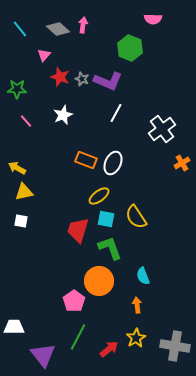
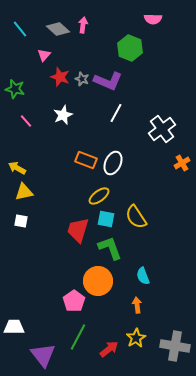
green star: moved 2 px left; rotated 12 degrees clockwise
orange circle: moved 1 px left
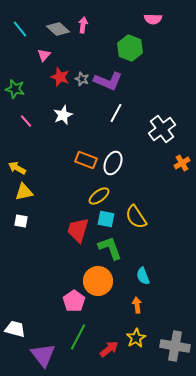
white trapezoid: moved 1 px right, 2 px down; rotated 15 degrees clockwise
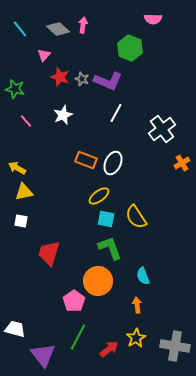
red trapezoid: moved 29 px left, 23 px down
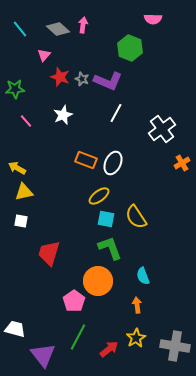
green star: rotated 18 degrees counterclockwise
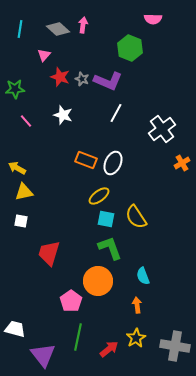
cyan line: rotated 48 degrees clockwise
white star: rotated 30 degrees counterclockwise
pink pentagon: moved 3 px left
green line: rotated 16 degrees counterclockwise
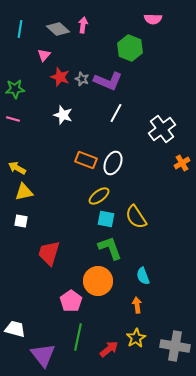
pink line: moved 13 px left, 2 px up; rotated 32 degrees counterclockwise
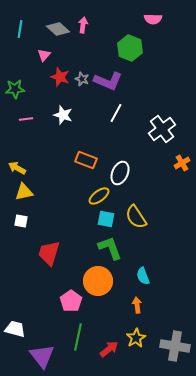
pink line: moved 13 px right; rotated 24 degrees counterclockwise
white ellipse: moved 7 px right, 10 px down
purple triangle: moved 1 px left, 1 px down
